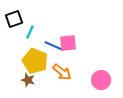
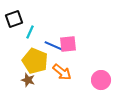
pink square: moved 1 px down
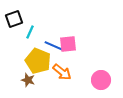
yellow pentagon: moved 3 px right
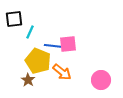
black square: rotated 12 degrees clockwise
blue line: rotated 18 degrees counterclockwise
brown star: rotated 16 degrees clockwise
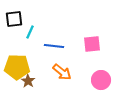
pink square: moved 24 px right
yellow pentagon: moved 21 px left, 6 px down; rotated 20 degrees counterclockwise
brown star: moved 1 px down
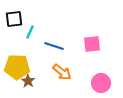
blue line: rotated 12 degrees clockwise
pink circle: moved 3 px down
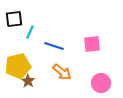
yellow pentagon: moved 1 px right, 1 px up; rotated 15 degrees counterclockwise
